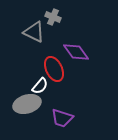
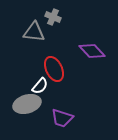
gray triangle: rotated 20 degrees counterclockwise
purple diamond: moved 16 px right, 1 px up; rotated 8 degrees counterclockwise
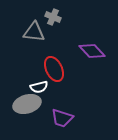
white semicircle: moved 1 px left, 1 px down; rotated 36 degrees clockwise
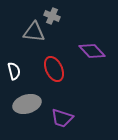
gray cross: moved 1 px left, 1 px up
white semicircle: moved 25 px left, 16 px up; rotated 90 degrees counterclockwise
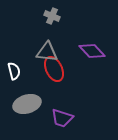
gray triangle: moved 13 px right, 20 px down
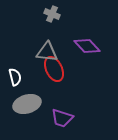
gray cross: moved 2 px up
purple diamond: moved 5 px left, 5 px up
white semicircle: moved 1 px right, 6 px down
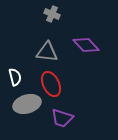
purple diamond: moved 1 px left, 1 px up
red ellipse: moved 3 px left, 15 px down
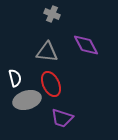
purple diamond: rotated 16 degrees clockwise
white semicircle: moved 1 px down
gray ellipse: moved 4 px up
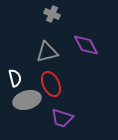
gray triangle: rotated 20 degrees counterclockwise
